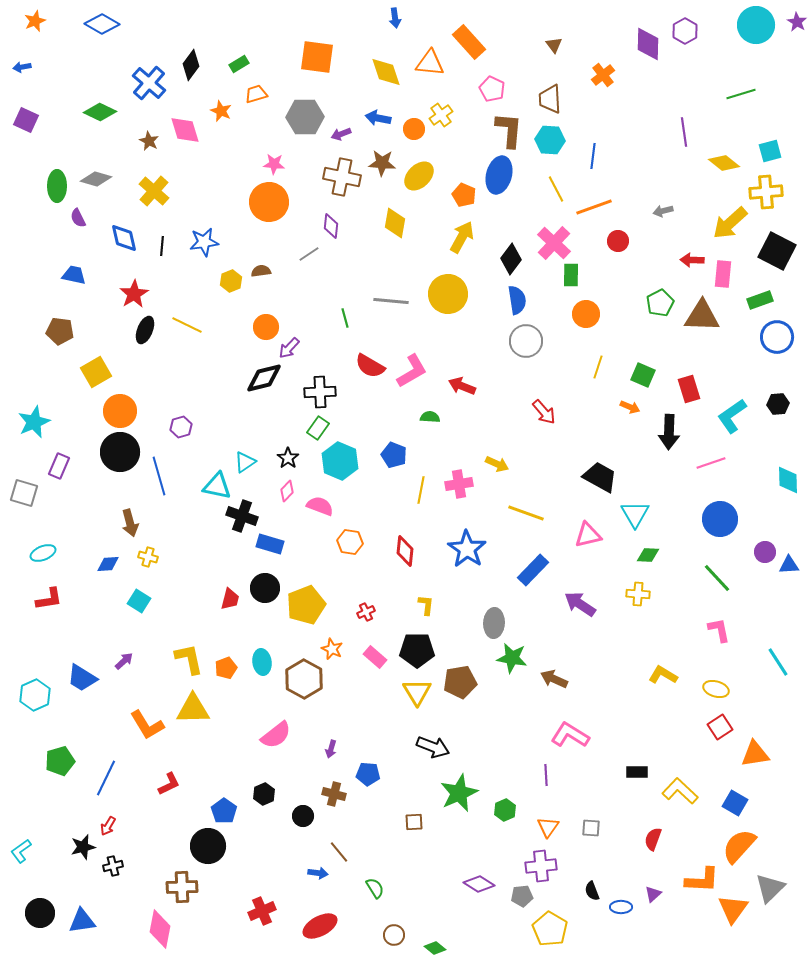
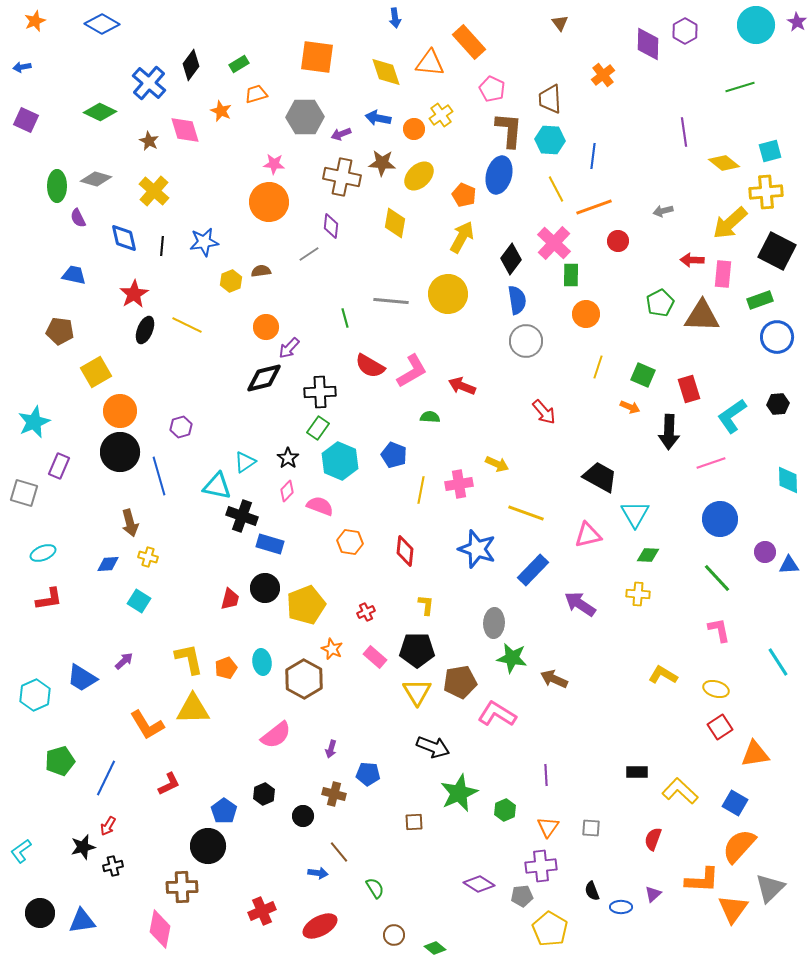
brown triangle at (554, 45): moved 6 px right, 22 px up
green line at (741, 94): moved 1 px left, 7 px up
blue star at (467, 549): moved 10 px right; rotated 15 degrees counterclockwise
pink L-shape at (570, 735): moved 73 px left, 21 px up
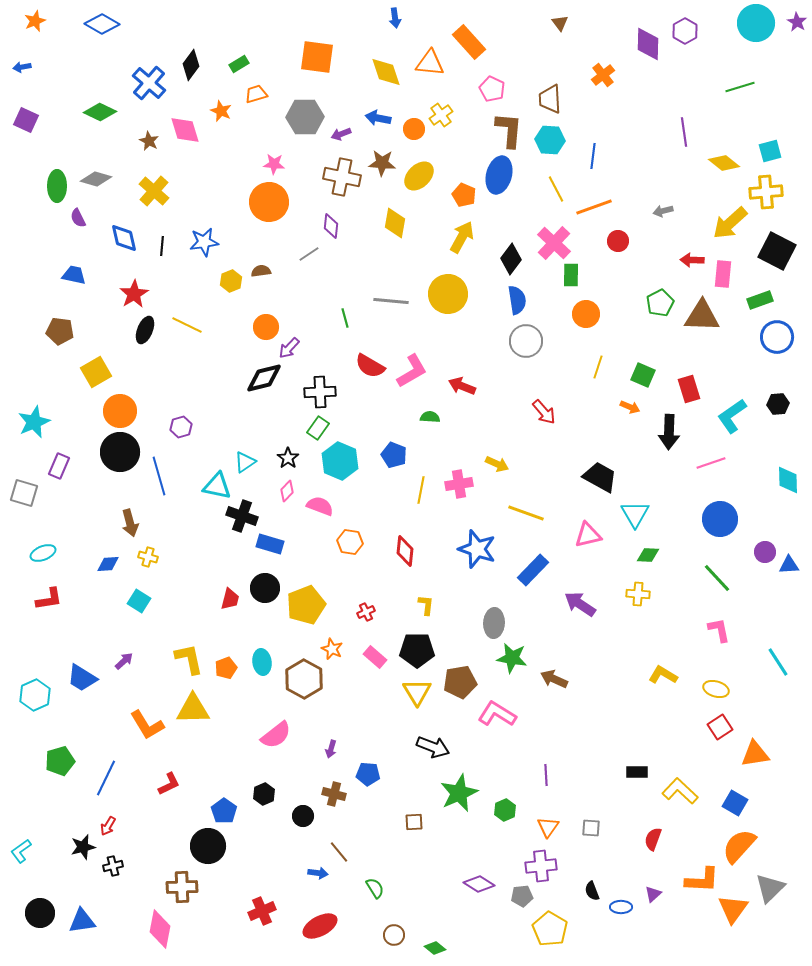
cyan circle at (756, 25): moved 2 px up
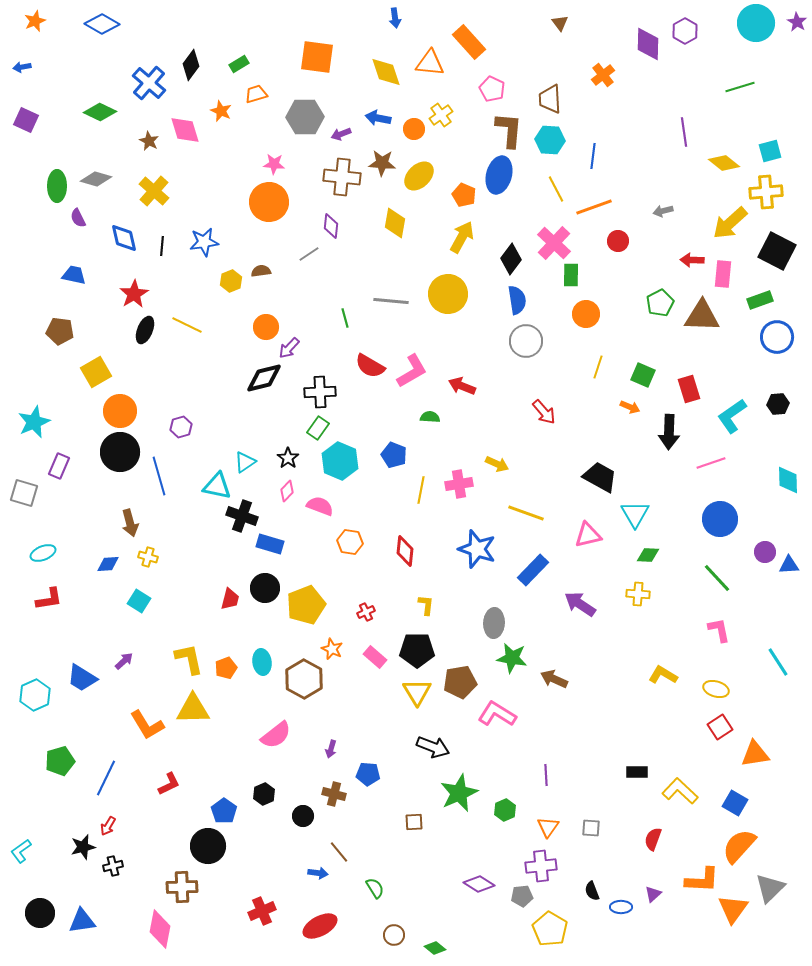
brown cross at (342, 177): rotated 6 degrees counterclockwise
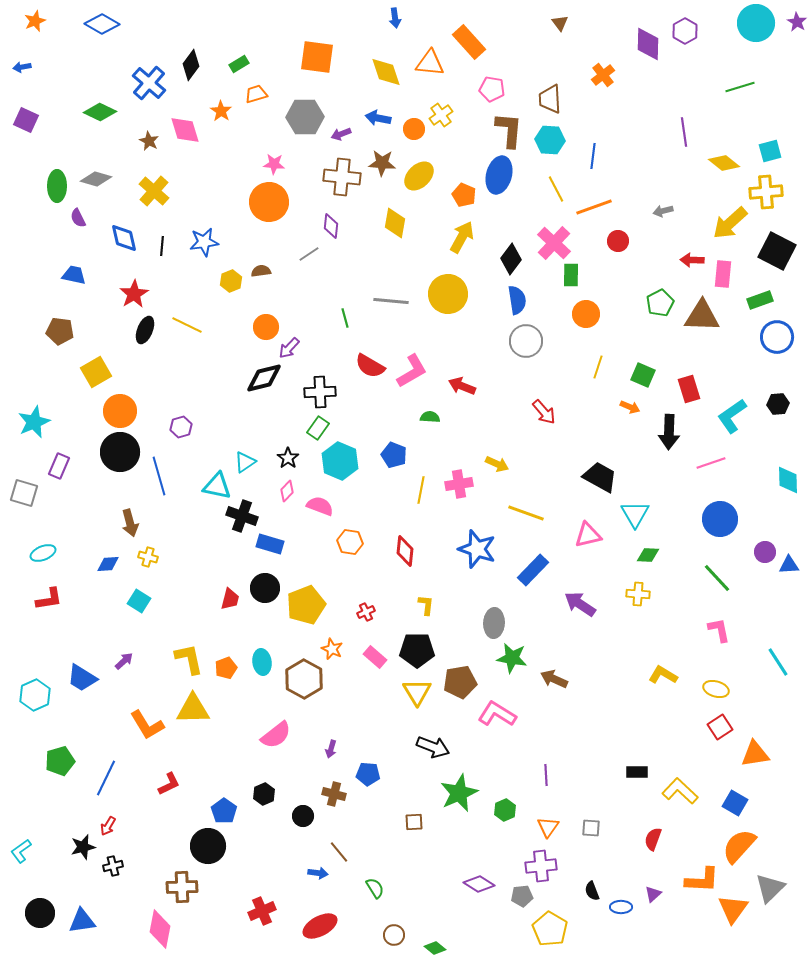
pink pentagon at (492, 89): rotated 15 degrees counterclockwise
orange star at (221, 111): rotated 10 degrees clockwise
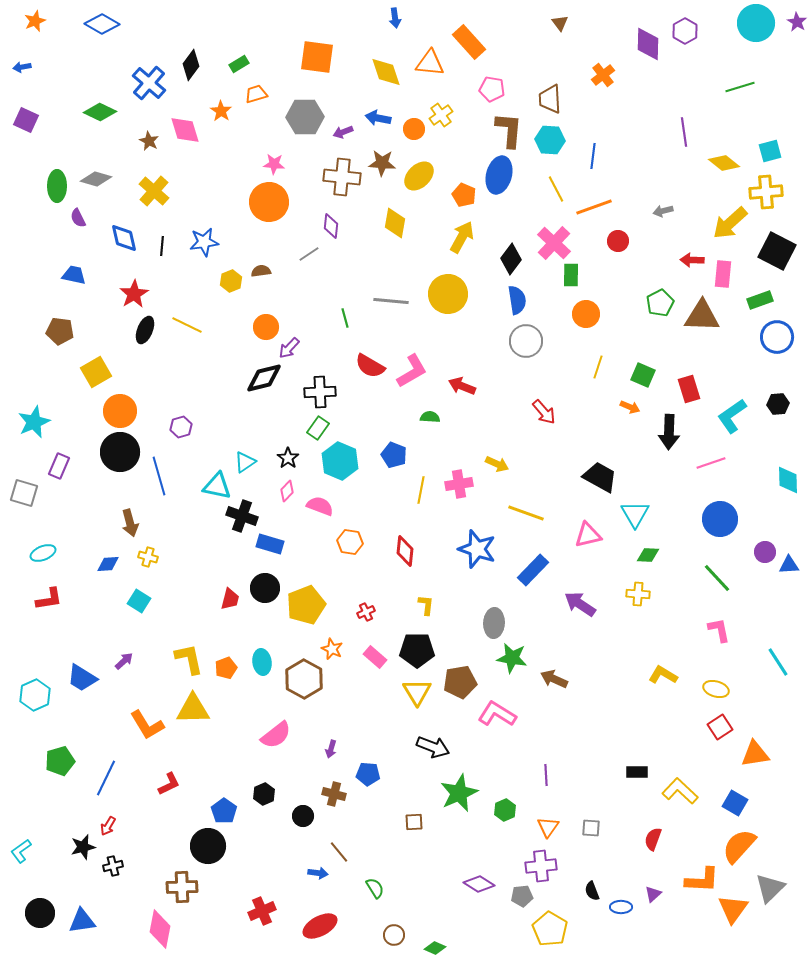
purple arrow at (341, 134): moved 2 px right, 2 px up
green diamond at (435, 948): rotated 15 degrees counterclockwise
